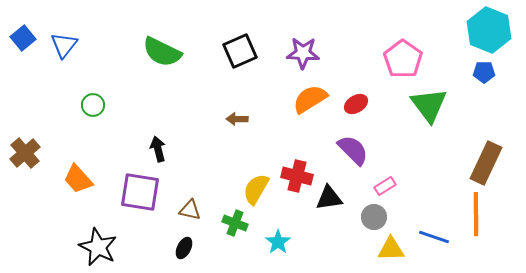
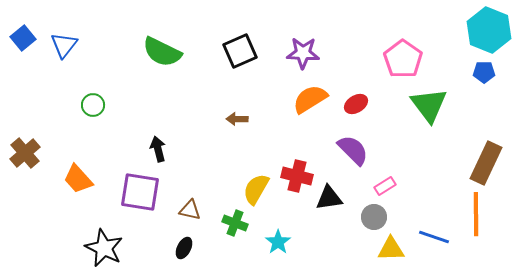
black star: moved 6 px right, 1 px down
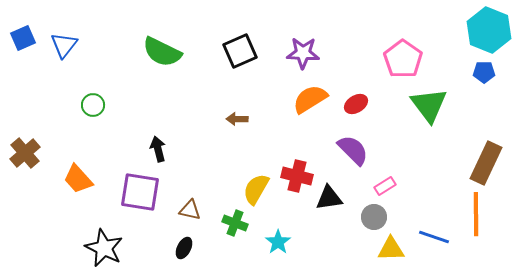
blue square: rotated 15 degrees clockwise
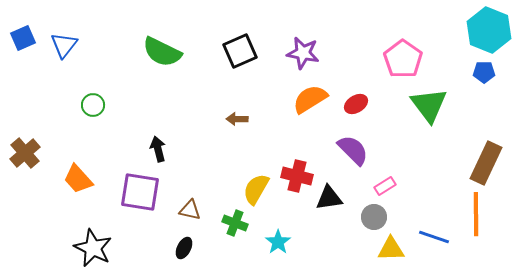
purple star: rotated 8 degrees clockwise
black star: moved 11 px left
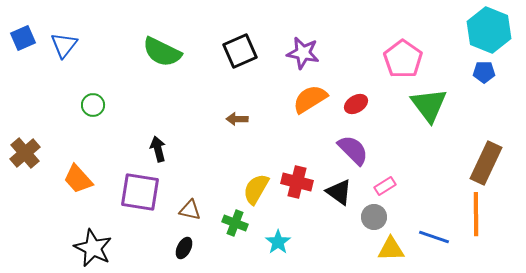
red cross: moved 6 px down
black triangle: moved 10 px right, 6 px up; rotated 44 degrees clockwise
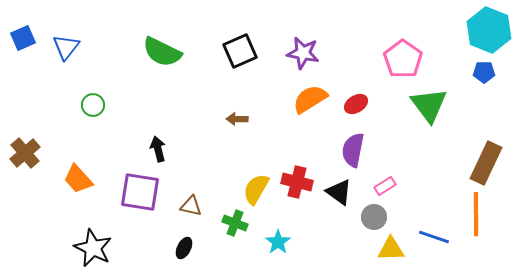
blue triangle: moved 2 px right, 2 px down
purple semicircle: rotated 124 degrees counterclockwise
brown triangle: moved 1 px right, 4 px up
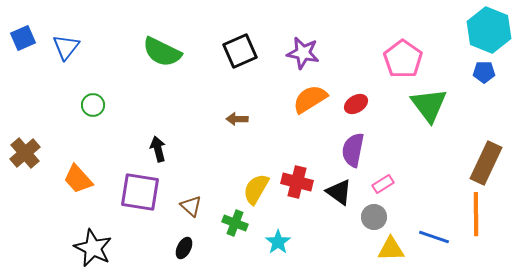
pink rectangle: moved 2 px left, 2 px up
brown triangle: rotated 30 degrees clockwise
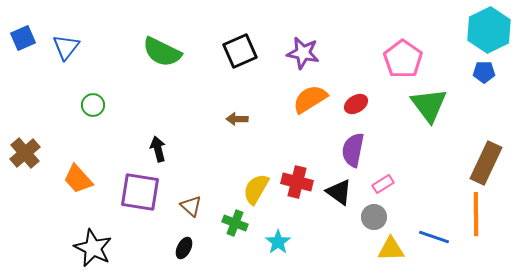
cyan hexagon: rotated 12 degrees clockwise
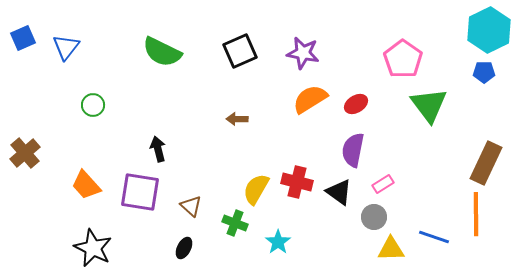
orange trapezoid: moved 8 px right, 6 px down
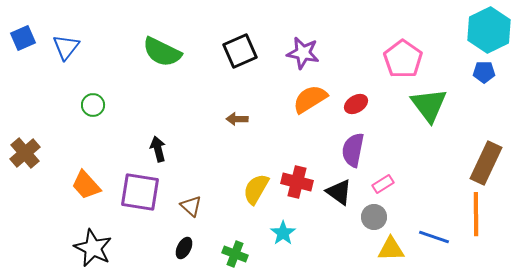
green cross: moved 31 px down
cyan star: moved 5 px right, 9 px up
